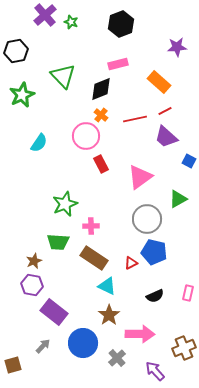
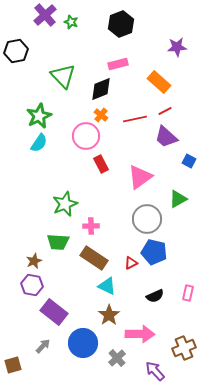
green star at (22, 95): moved 17 px right, 21 px down
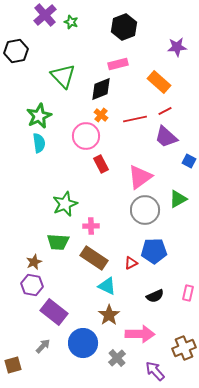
black hexagon at (121, 24): moved 3 px right, 3 px down
cyan semicircle at (39, 143): rotated 42 degrees counterclockwise
gray circle at (147, 219): moved 2 px left, 9 px up
blue pentagon at (154, 252): moved 1 px up; rotated 15 degrees counterclockwise
brown star at (34, 261): moved 1 px down
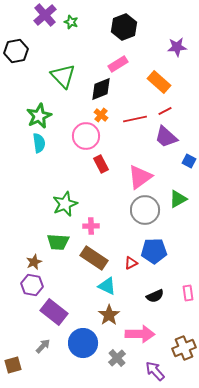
pink rectangle at (118, 64): rotated 18 degrees counterclockwise
pink rectangle at (188, 293): rotated 21 degrees counterclockwise
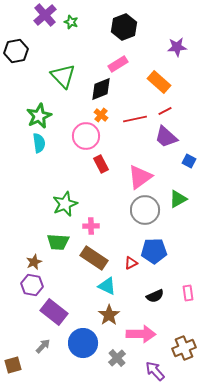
pink arrow at (140, 334): moved 1 px right
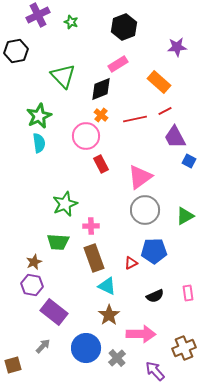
purple cross at (45, 15): moved 7 px left; rotated 15 degrees clockwise
purple trapezoid at (166, 137): moved 9 px right; rotated 20 degrees clockwise
green triangle at (178, 199): moved 7 px right, 17 px down
brown rectangle at (94, 258): rotated 36 degrees clockwise
blue circle at (83, 343): moved 3 px right, 5 px down
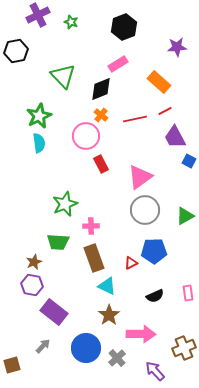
brown square at (13, 365): moved 1 px left
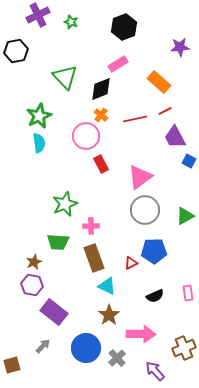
purple star at (177, 47): moved 3 px right
green triangle at (63, 76): moved 2 px right, 1 px down
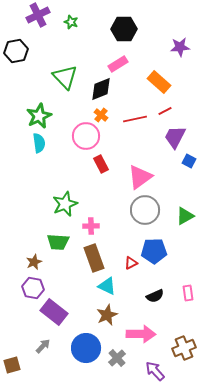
black hexagon at (124, 27): moved 2 px down; rotated 20 degrees clockwise
purple trapezoid at (175, 137): rotated 55 degrees clockwise
purple hexagon at (32, 285): moved 1 px right, 3 px down
brown star at (109, 315): moved 2 px left; rotated 10 degrees clockwise
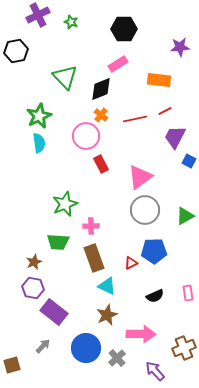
orange rectangle at (159, 82): moved 2 px up; rotated 35 degrees counterclockwise
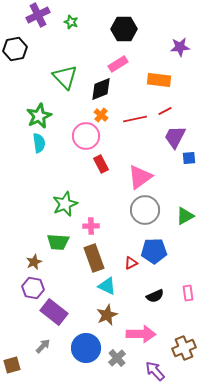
black hexagon at (16, 51): moved 1 px left, 2 px up
blue square at (189, 161): moved 3 px up; rotated 32 degrees counterclockwise
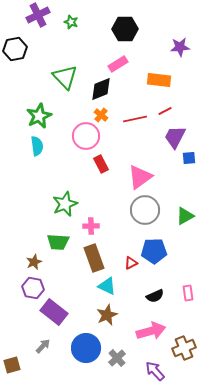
black hexagon at (124, 29): moved 1 px right
cyan semicircle at (39, 143): moved 2 px left, 3 px down
pink arrow at (141, 334): moved 10 px right, 3 px up; rotated 16 degrees counterclockwise
